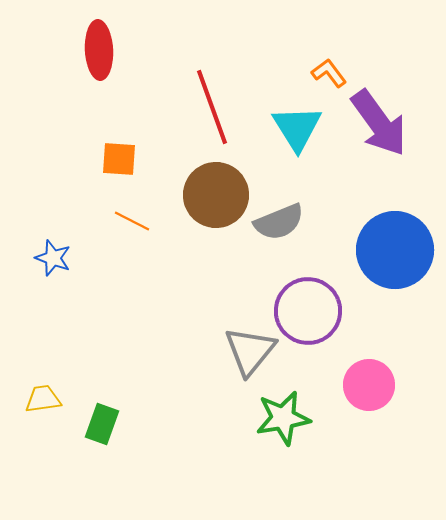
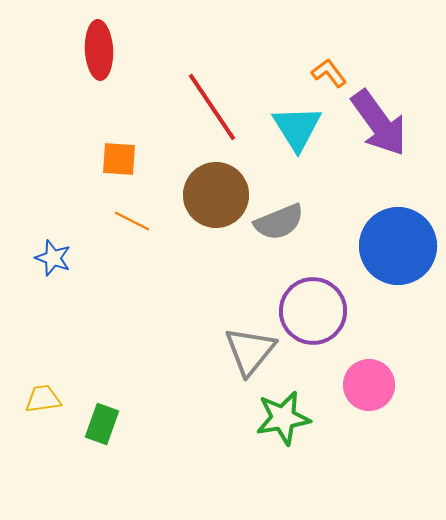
red line: rotated 14 degrees counterclockwise
blue circle: moved 3 px right, 4 px up
purple circle: moved 5 px right
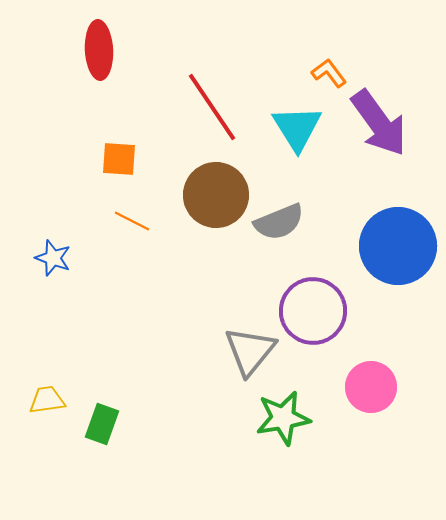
pink circle: moved 2 px right, 2 px down
yellow trapezoid: moved 4 px right, 1 px down
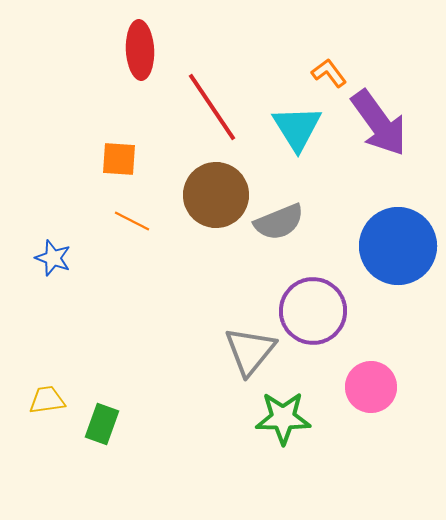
red ellipse: moved 41 px right
green star: rotated 10 degrees clockwise
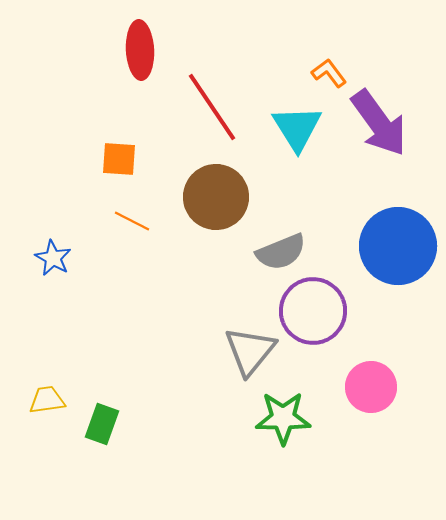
brown circle: moved 2 px down
gray semicircle: moved 2 px right, 30 px down
blue star: rotated 9 degrees clockwise
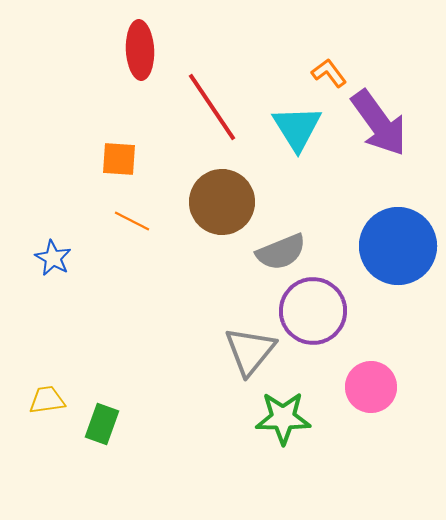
brown circle: moved 6 px right, 5 px down
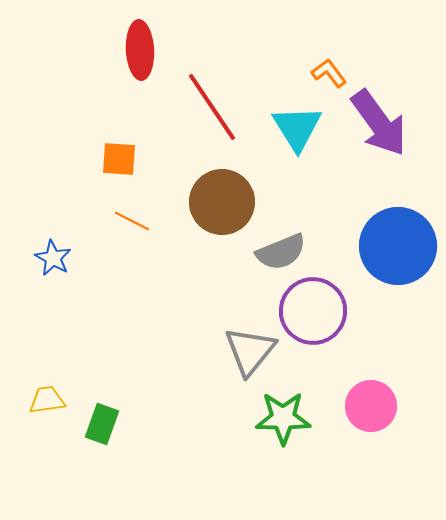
pink circle: moved 19 px down
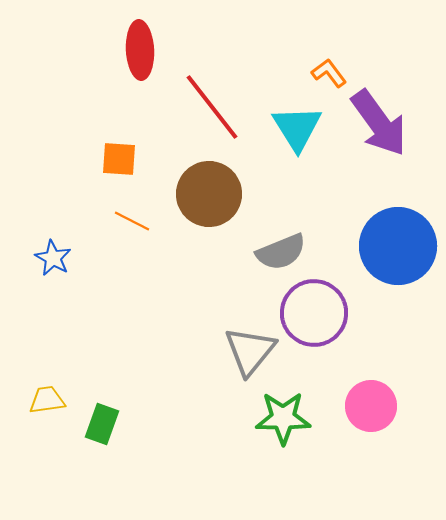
red line: rotated 4 degrees counterclockwise
brown circle: moved 13 px left, 8 px up
purple circle: moved 1 px right, 2 px down
